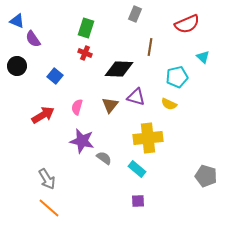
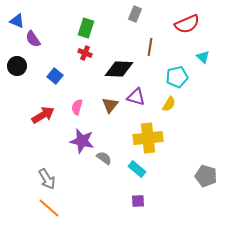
yellow semicircle: rotated 84 degrees counterclockwise
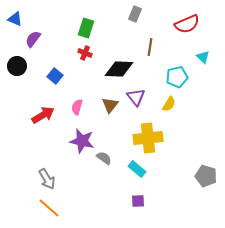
blue triangle: moved 2 px left, 2 px up
purple semicircle: rotated 72 degrees clockwise
purple triangle: rotated 36 degrees clockwise
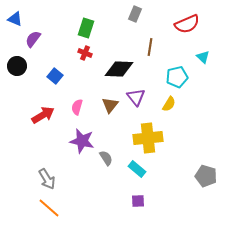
gray semicircle: moved 2 px right; rotated 21 degrees clockwise
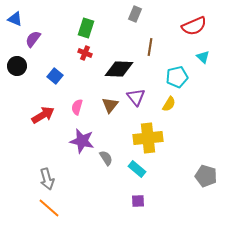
red semicircle: moved 7 px right, 2 px down
gray arrow: rotated 15 degrees clockwise
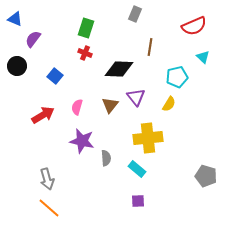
gray semicircle: rotated 28 degrees clockwise
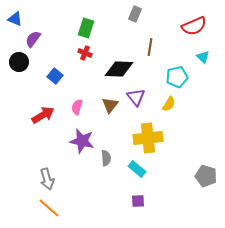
black circle: moved 2 px right, 4 px up
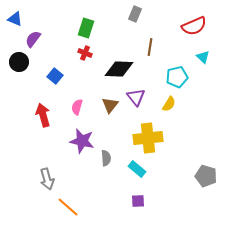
red arrow: rotated 75 degrees counterclockwise
orange line: moved 19 px right, 1 px up
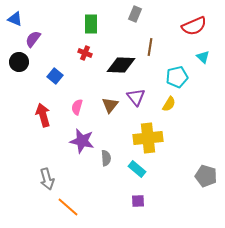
green rectangle: moved 5 px right, 4 px up; rotated 18 degrees counterclockwise
black diamond: moved 2 px right, 4 px up
